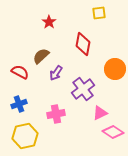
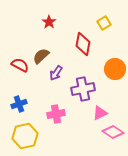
yellow square: moved 5 px right, 10 px down; rotated 24 degrees counterclockwise
red semicircle: moved 7 px up
purple cross: rotated 25 degrees clockwise
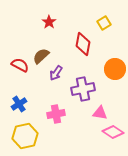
blue cross: rotated 14 degrees counterclockwise
pink triangle: rotated 35 degrees clockwise
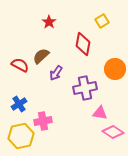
yellow square: moved 2 px left, 2 px up
purple cross: moved 2 px right, 1 px up
pink cross: moved 13 px left, 7 px down
yellow hexagon: moved 4 px left
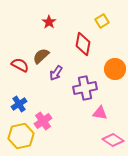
pink cross: rotated 24 degrees counterclockwise
pink diamond: moved 8 px down
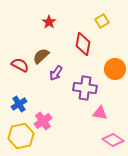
purple cross: rotated 20 degrees clockwise
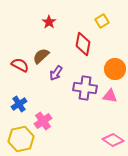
pink triangle: moved 10 px right, 17 px up
yellow hexagon: moved 3 px down
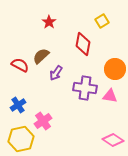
blue cross: moved 1 px left, 1 px down
